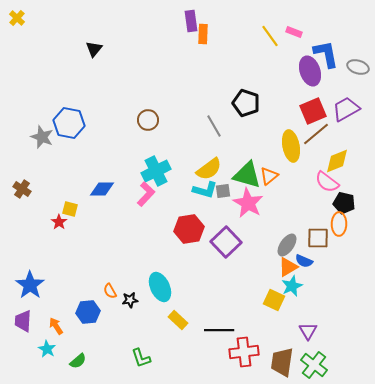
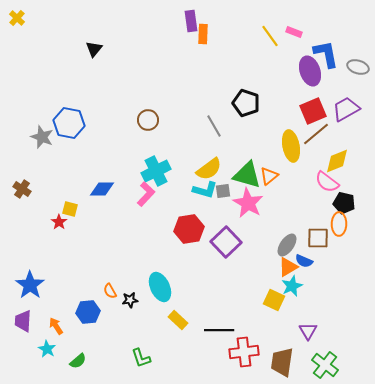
green cross at (314, 365): moved 11 px right
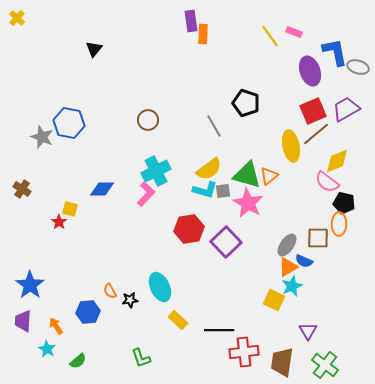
blue L-shape at (326, 54): moved 9 px right, 2 px up
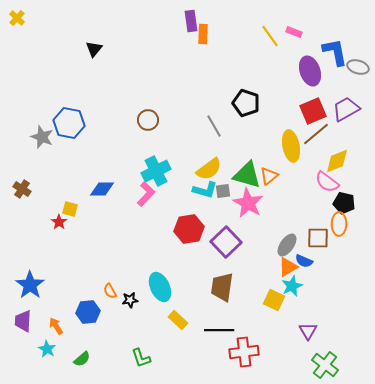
green semicircle at (78, 361): moved 4 px right, 2 px up
brown trapezoid at (282, 362): moved 60 px left, 75 px up
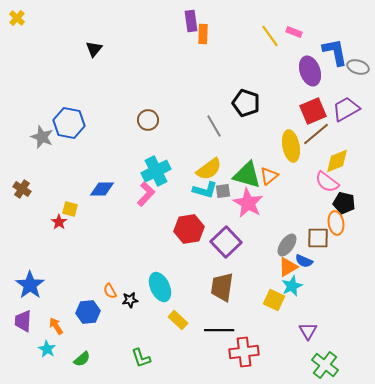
orange ellipse at (339, 224): moved 3 px left, 1 px up; rotated 10 degrees counterclockwise
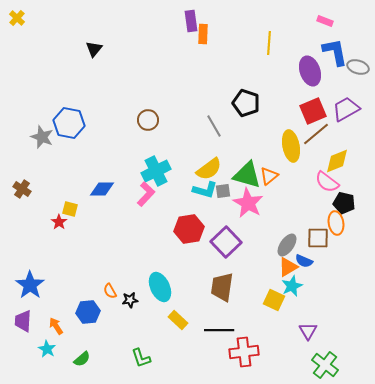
pink rectangle at (294, 32): moved 31 px right, 11 px up
yellow line at (270, 36): moved 1 px left, 7 px down; rotated 40 degrees clockwise
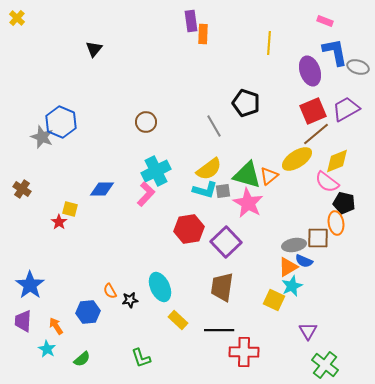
brown circle at (148, 120): moved 2 px left, 2 px down
blue hexagon at (69, 123): moved 8 px left, 1 px up; rotated 12 degrees clockwise
yellow ellipse at (291, 146): moved 6 px right, 13 px down; rotated 68 degrees clockwise
gray ellipse at (287, 245): moved 7 px right; rotated 45 degrees clockwise
red cross at (244, 352): rotated 8 degrees clockwise
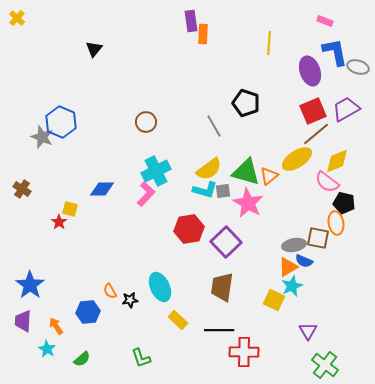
green triangle at (247, 175): moved 1 px left, 3 px up
brown square at (318, 238): rotated 10 degrees clockwise
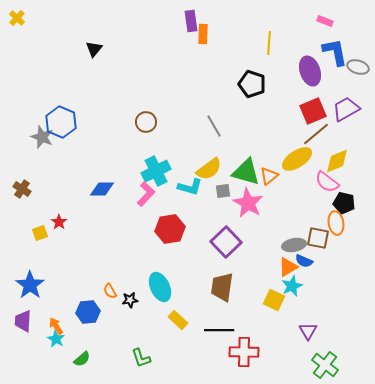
black pentagon at (246, 103): moved 6 px right, 19 px up
cyan L-shape at (205, 190): moved 15 px left, 3 px up
yellow square at (70, 209): moved 30 px left, 24 px down; rotated 35 degrees counterclockwise
red hexagon at (189, 229): moved 19 px left
cyan star at (47, 349): moved 9 px right, 10 px up
